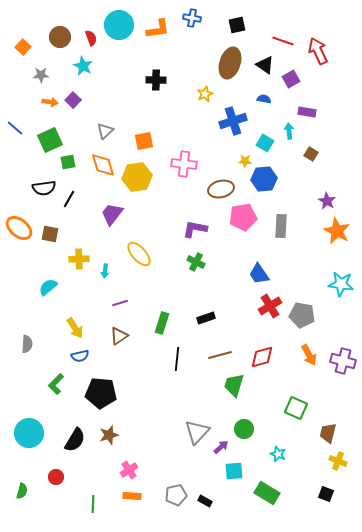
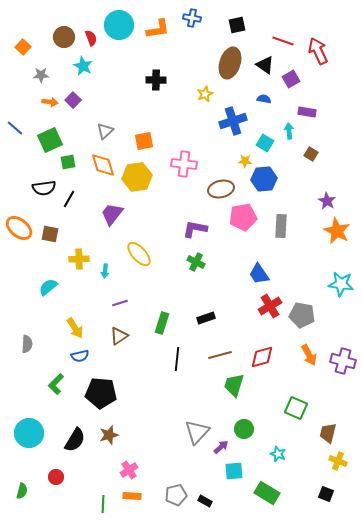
brown circle at (60, 37): moved 4 px right
green line at (93, 504): moved 10 px right
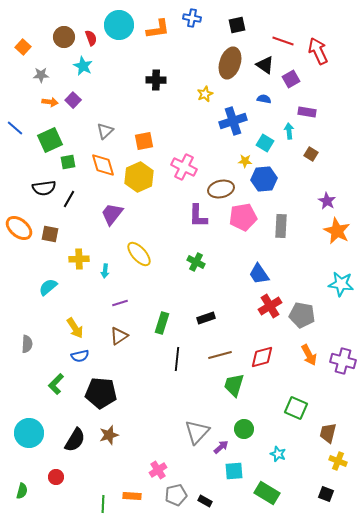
pink cross at (184, 164): moved 3 px down; rotated 20 degrees clockwise
yellow hexagon at (137, 177): moved 2 px right; rotated 16 degrees counterclockwise
purple L-shape at (195, 229): moved 3 px right, 13 px up; rotated 100 degrees counterclockwise
pink cross at (129, 470): moved 29 px right
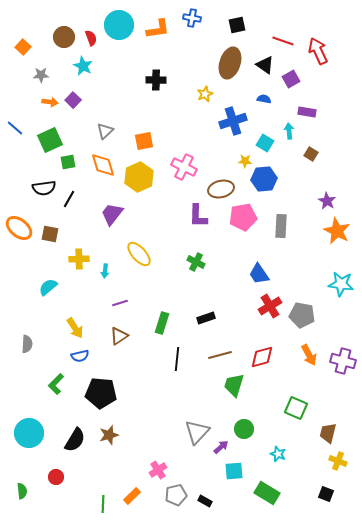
green semicircle at (22, 491): rotated 21 degrees counterclockwise
orange rectangle at (132, 496): rotated 48 degrees counterclockwise
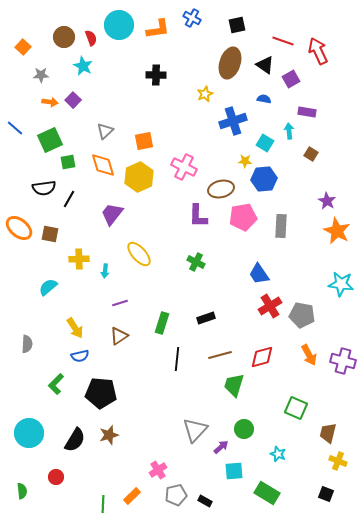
blue cross at (192, 18): rotated 18 degrees clockwise
black cross at (156, 80): moved 5 px up
gray triangle at (197, 432): moved 2 px left, 2 px up
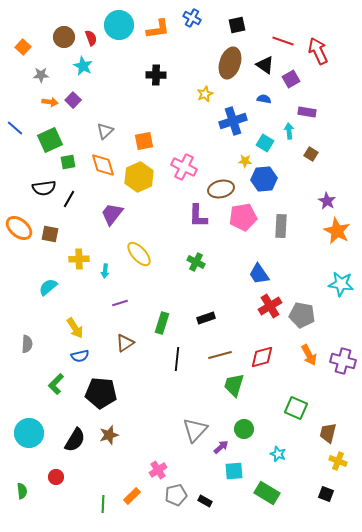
brown triangle at (119, 336): moved 6 px right, 7 px down
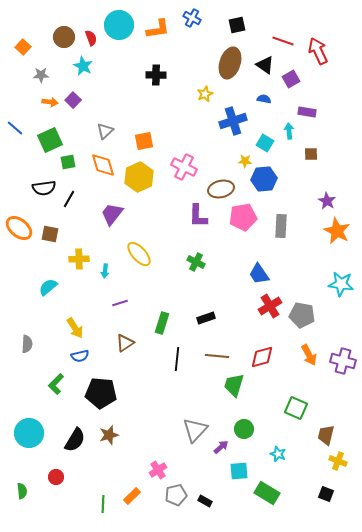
brown square at (311, 154): rotated 32 degrees counterclockwise
brown line at (220, 355): moved 3 px left, 1 px down; rotated 20 degrees clockwise
brown trapezoid at (328, 433): moved 2 px left, 2 px down
cyan square at (234, 471): moved 5 px right
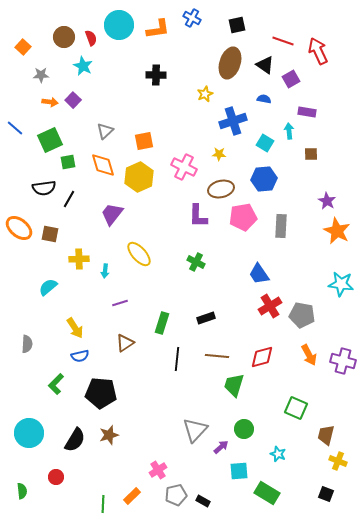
yellow star at (245, 161): moved 26 px left, 7 px up
black rectangle at (205, 501): moved 2 px left
